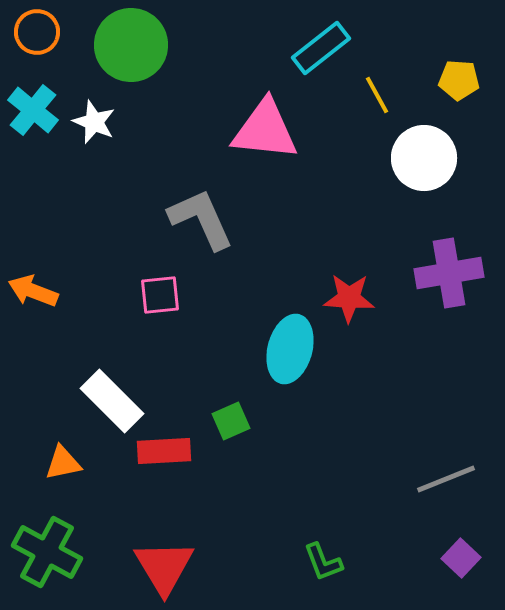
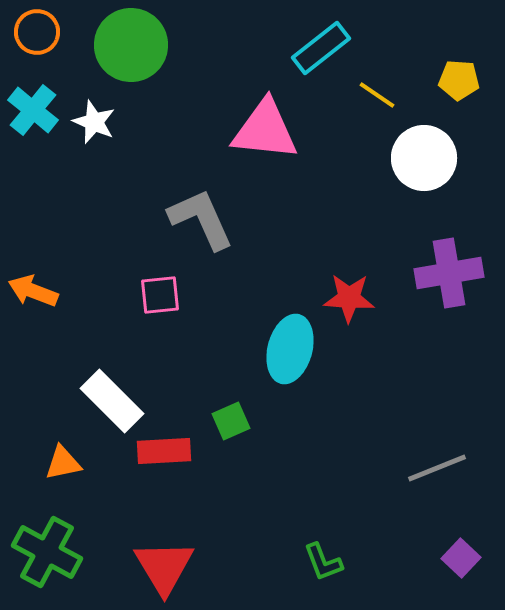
yellow line: rotated 27 degrees counterclockwise
gray line: moved 9 px left, 11 px up
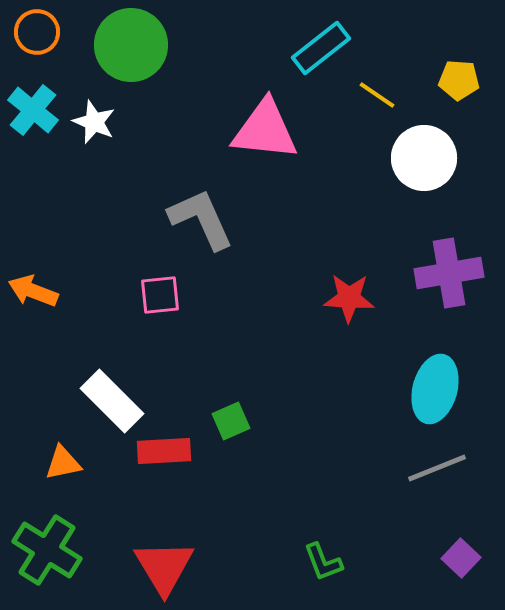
cyan ellipse: moved 145 px right, 40 px down
green cross: moved 2 px up; rotated 4 degrees clockwise
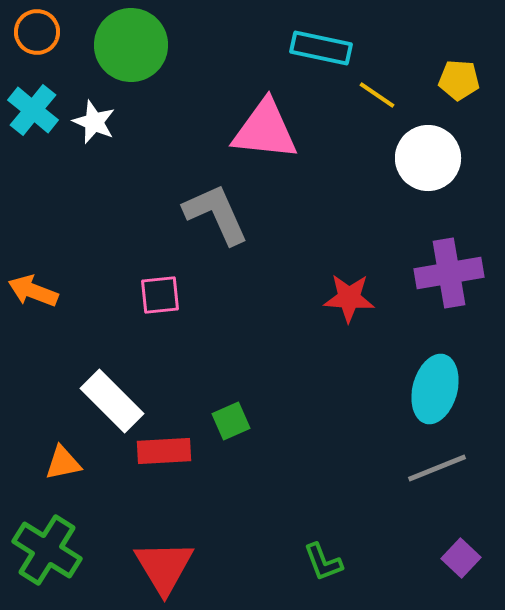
cyan rectangle: rotated 50 degrees clockwise
white circle: moved 4 px right
gray L-shape: moved 15 px right, 5 px up
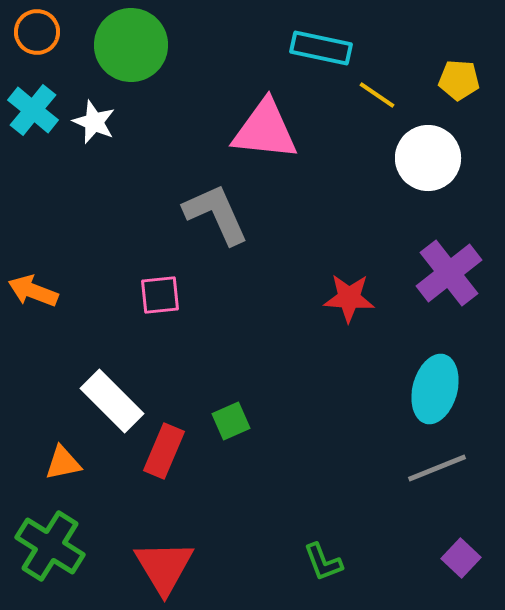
purple cross: rotated 28 degrees counterclockwise
red rectangle: rotated 64 degrees counterclockwise
green cross: moved 3 px right, 4 px up
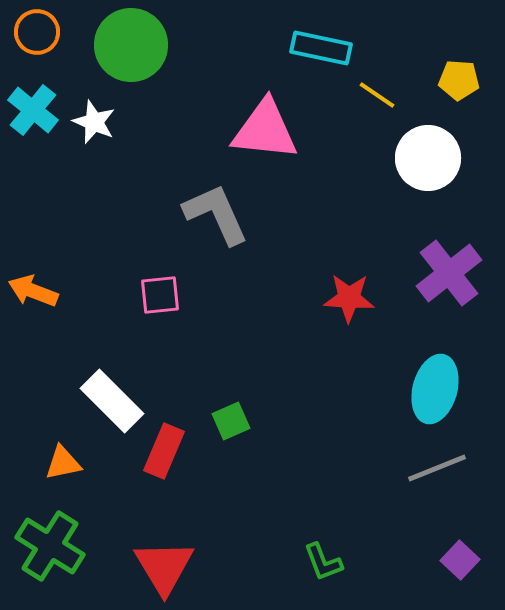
purple square: moved 1 px left, 2 px down
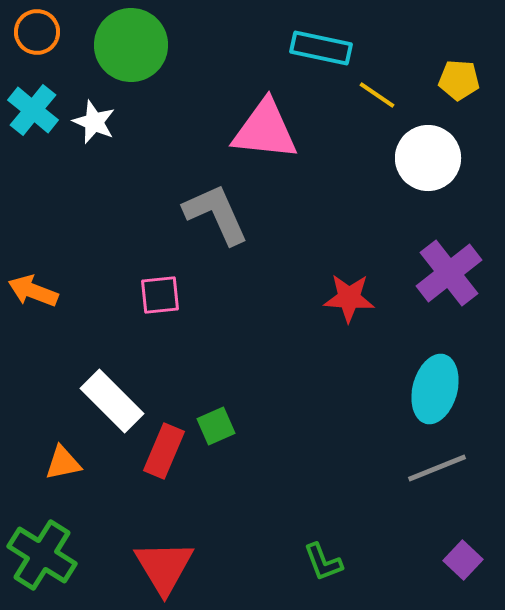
green square: moved 15 px left, 5 px down
green cross: moved 8 px left, 9 px down
purple square: moved 3 px right
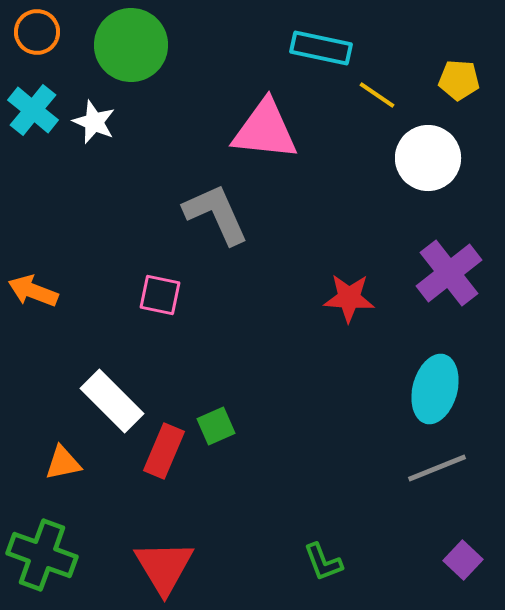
pink square: rotated 18 degrees clockwise
green cross: rotated 12 degrees counterclockwise
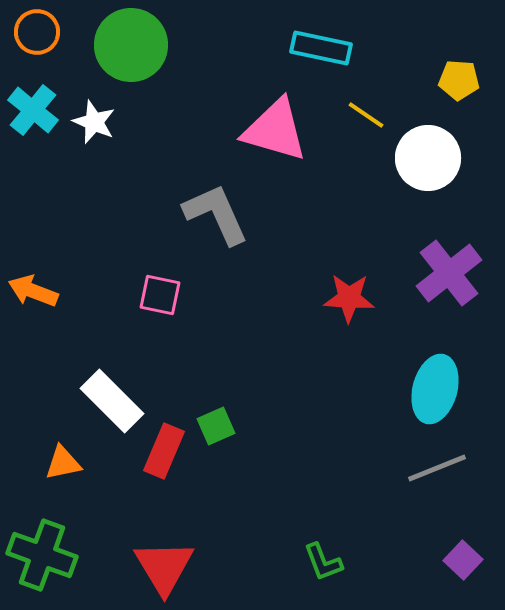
yellow line: moved 11 px left, 20 px down
pink triangle: moved 10 px right; rotated 10 degrees clockwise
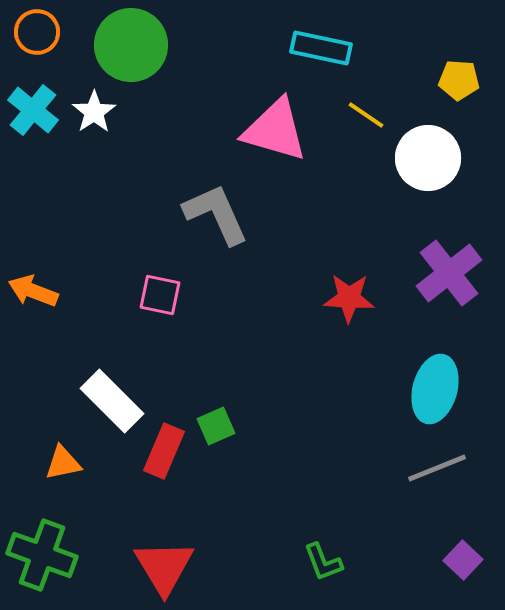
white star: moved 10 px up; rotated 15 degrees clockwise
